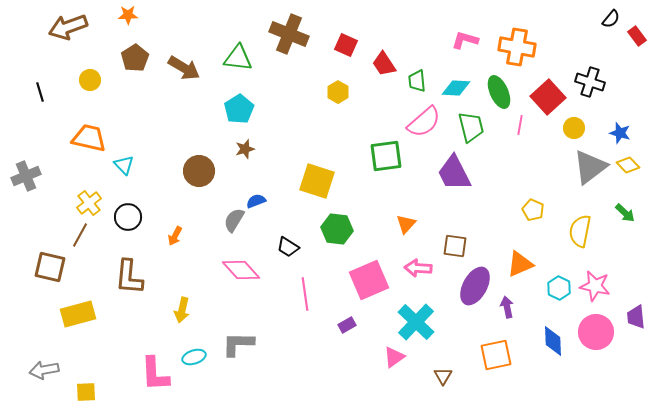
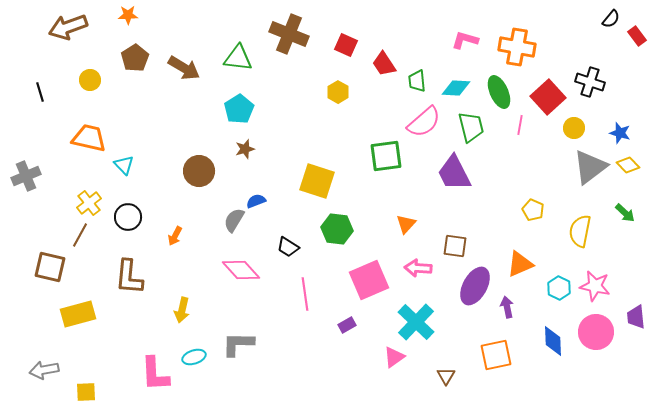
brown triangle at (443, 376): moved 3 px right
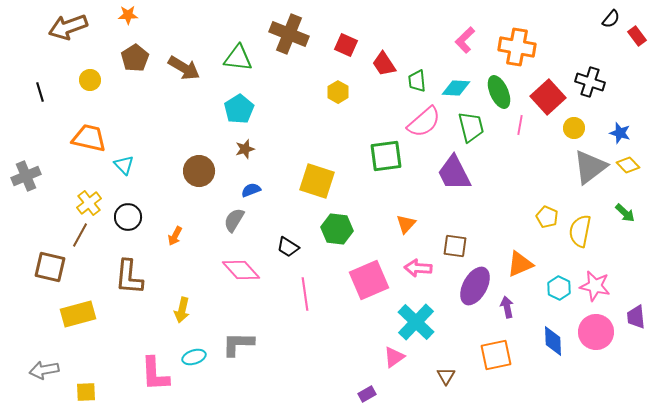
pink L-shape at (465, 40): rotated 60 degrees counterclockwise
blue semicircle at (256, 201): moved 5 px left, 11 px up
yellow pentagon at (533, 210): moved 14 px right, 7 px down
purple rectangle at (347, 325): moved 20 px right, 69 px down
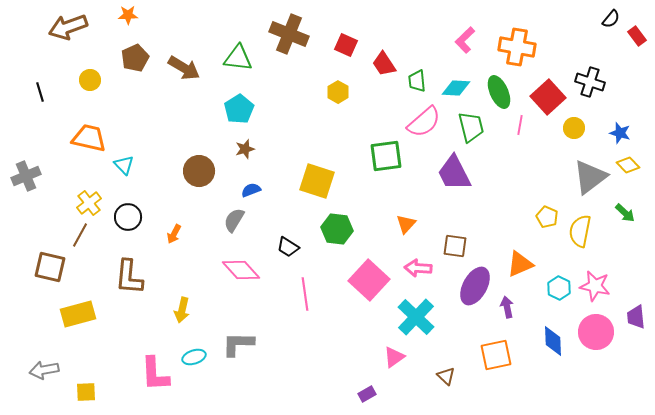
brown pentagon at (135, 58): rotated 8 degrees clockwise
gray triangle at (590, 167): moved 10 px down
orange arrow at (175, 236): moved 1 px left, 2 px up
pink square at (369, 280): rotated 24 degrees counterclockwise
cyan cross at (416, 322): moved 5 px up
brown triangle at (446, 376): rotated 18 degrees counterclockwise
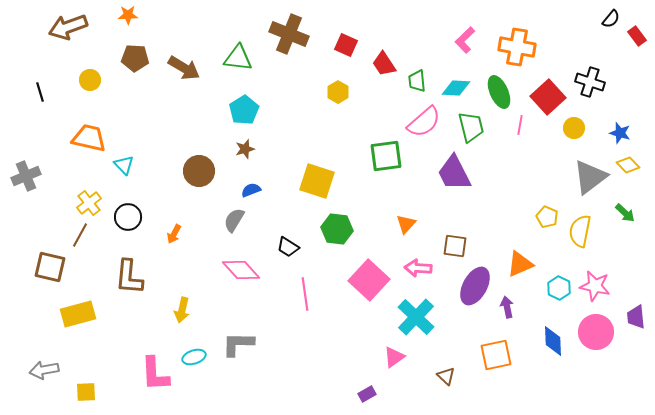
brown pentagon at (135, 58): rotated 28 degrees clockwise
cyan pentagon at (239, 109): moved 5 px right, 1 px down
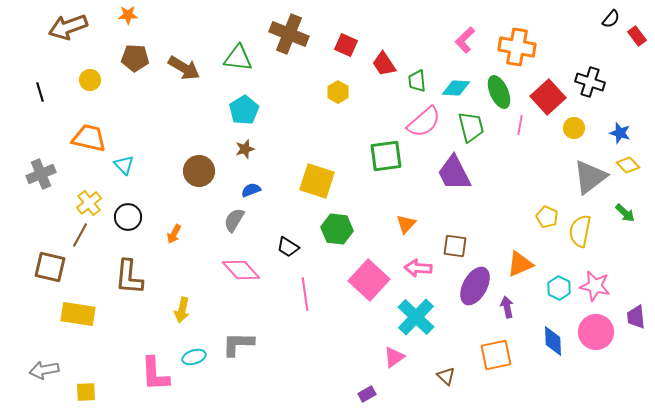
gray cross at (26, 176): moved 15 px right, 2 px up
yellow rectangle at (78, 314): rotated 24 degrees clockwise
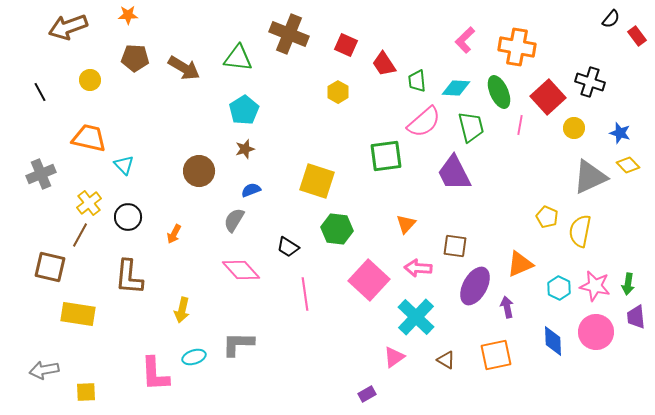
black line at (40, 92): rotated 12 degrees counterclockwise
gray triangle at (590, 177): rotated 12 degrees clockwise
green arrow at (625, 213): moved 3 px right, 71 px down; rotated 55 degrees clockwise
brown triangle at (446, 376): moved 16 px up; rotated 12 degrees counterclockwise
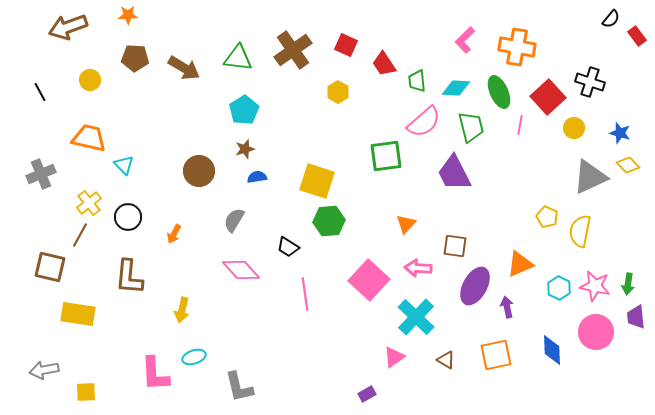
brown cross at (289, 34): moved 4 px right, 16 px down; rotated 33 degrees clockwise
blue semicircle at (251, 190): moved 6 px right, 13 px up; rotated 12 degrees clockwise
green hexagon at (337, 229): moved 8 px left, 8 px up; rotated 12 degrees counterclockwise
blue diamond at (553, 341): moved 1 px left, 9 px down
gray L-shape at (238, 344): moved 1 px right, 43 px down; rotated 104 degrees counterclockwise
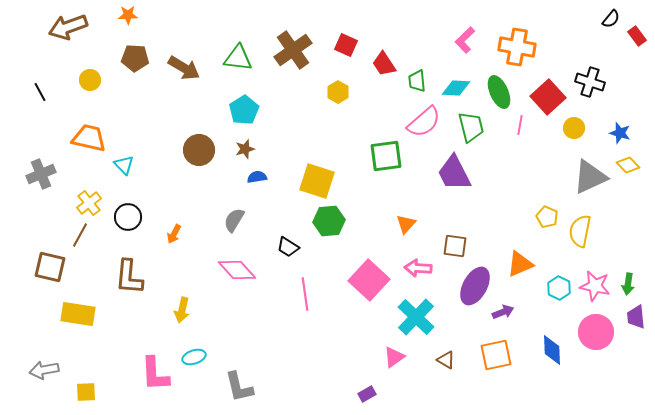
brown circle at (199, 171): moved 21 px up
pink diamond at (241, 270): moved 4 px left
purple arrow at (507, 307): moved 4 px left, 5 px down; rotated 80 degrees clockwise
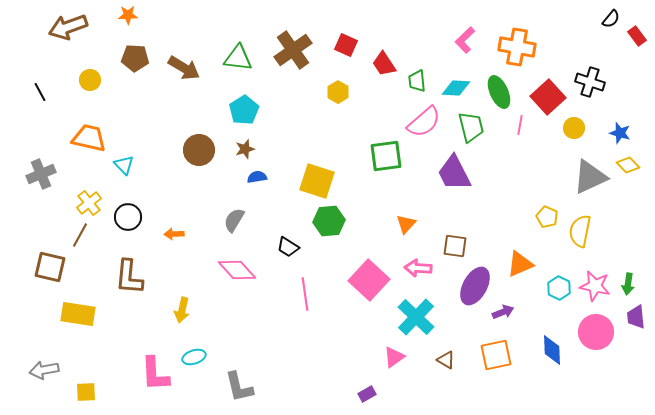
orange arrow at (174, 234): rotated 60 degrees clockwise
